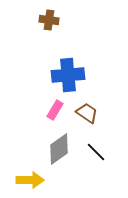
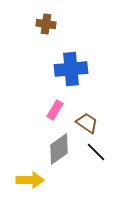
brown cross: moved 3 px left, 4 px down
blue cross: moved 3 px right, 6 px up
brown trapezoid: moved 10 px down
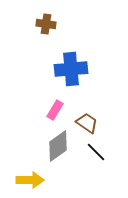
gray diamond: moved 1 px left, 3 px up
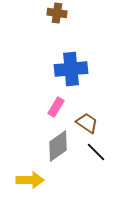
brown cross: moved 11 px right, 11 px up
pink rectangle: moved 1 px right, 3 px up
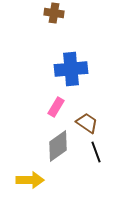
brown cross: moved 3 px left
black line: rotated 25 degrees clockwise
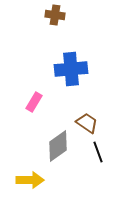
brown cross: moved 1 px right, 2 px down
pink rectangle: moved 22 px left, 5 px up
black line: moved 2 px right
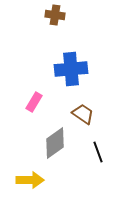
brown trapezoid: moved 4 px left, 9 px up
gray diamond: moved 3 px left, 3 px up
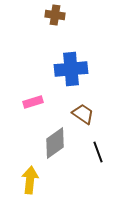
pink rectangle: moved 1 px left; rotated 42 degrees clockwise
yellow arrow: rotated 84 degrees counterclockwise
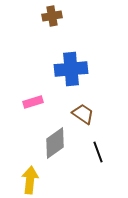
brown cross: moved 3 px left, 1 px down; rotated 18 degrees counterclockwise
